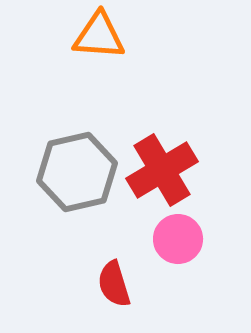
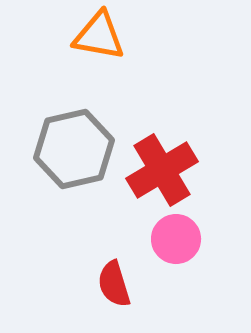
orange triangle: rotated 6 degrees clockwise
gray hexagon: moved 3 px left, 23 px up
pink circle: moved 2 px left
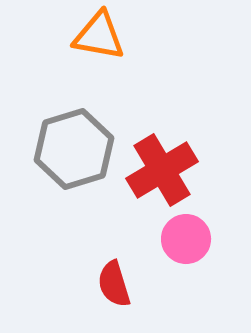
gray hexagon: rotated 4 degrees counterclockwise
pink circle: moved 10 px right
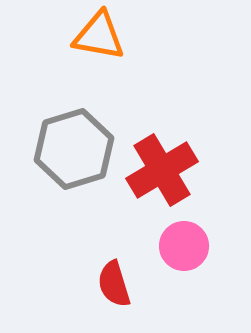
pink circle: moved 2 px left, 7 px down
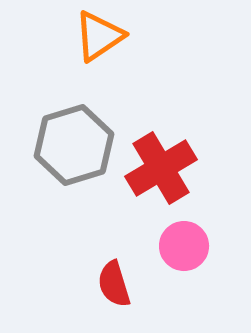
orange triangle: rotated 44 degrees counterclockwise
gray hexagon: moved 4 px up
red cross: moved 1 px left, 2 px up
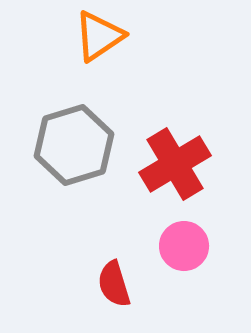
red cross: moved 14 px right, 4 px up
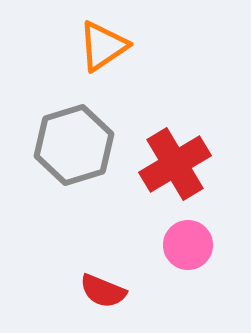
orange triangle: moved 4 px right, 10 px down
pink circle: moved 4 px right, 1 px up
red semicircle: moved 11 px left, 7 px down; rotated 51 degrees counterclockwise
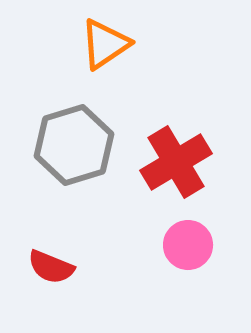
orange triangle: moved 2 px right, 2 px up
red cross: moved 1 px right, 2 px up
red semicircle: moved 52 px left, 24 px up
